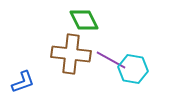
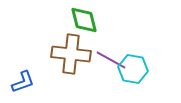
green diamond: rotated 12 degrees clockwise
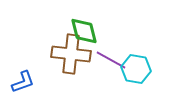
green diamond: moved 11 px down
cyan hexagon: moved 3 px right
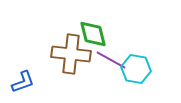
green diamond: moved 9 px right, 3 px down
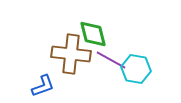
blue L-shape: moved 20 px right, 4 px down
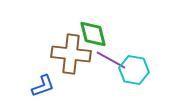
cyan hexagon: moved 2 px left, 1 px down
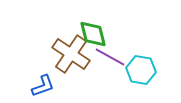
brown cross: rotated 27 degrees clockwise
purple line: moved 1 px left, 3 px up
cyan hexagon: moved 7 px right
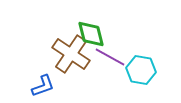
green diamond: moved 2 px left
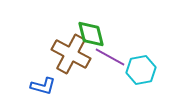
brown cross: rotated 6 degrees counterclockwise
cyan hexagon: rotated 20 degrees counterclockwise
blue L-shape: rotated 35 degrees clockwise
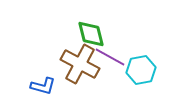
brown cross: moved 9 px right, 10 px down
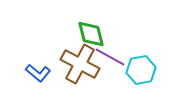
blue L-shape: moved 5 px left, 13 px up; rotated 25 degrees clockwise
